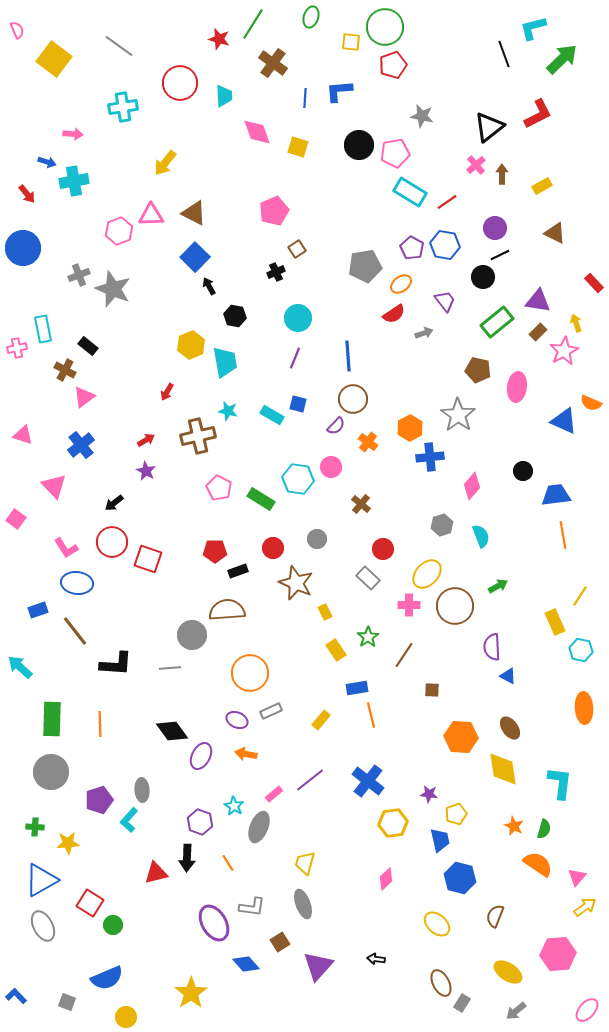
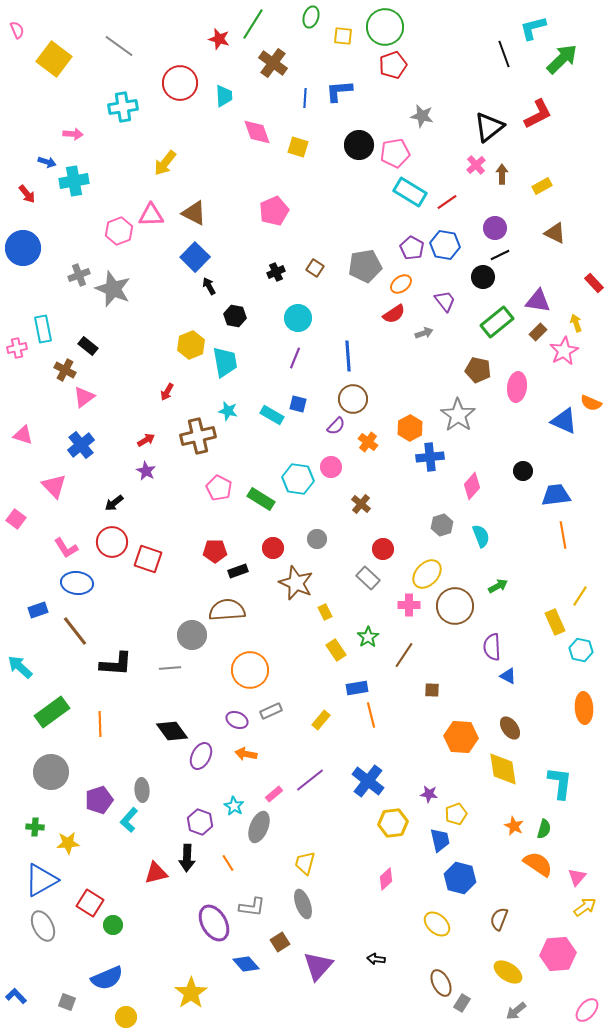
yellow square at (351, 42): moved 8 px left, 6 px up
brown square at (297, 249): moved 18 px right, 19 px down; rotated 24 degrees counterclockwise
orange circle at (250, 673): moved 3 px up
green rectangle at (52, 719): moved 7 px up; rotated 52 degrees clockwise
brown semicircle at (495, 916): moved 4 px right, 3 px down
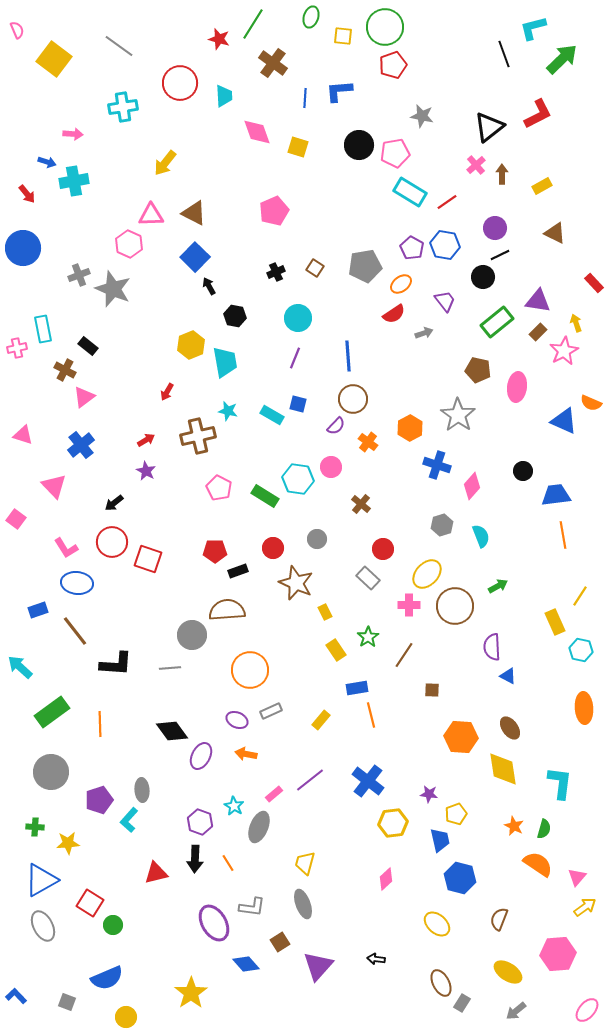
pink hexagon at (119, 231): moved 10 px right, 13 px down; rotated 16 degrees counterclockwise
blue cross at (430, 457): moved 7 px right, 8 px down; rotated 24 degrees clockwise
green rectangle at (261, 499): moved 4 px right, 3 px up
black arrow at (187, 858): moved 8 px right, 1 px down
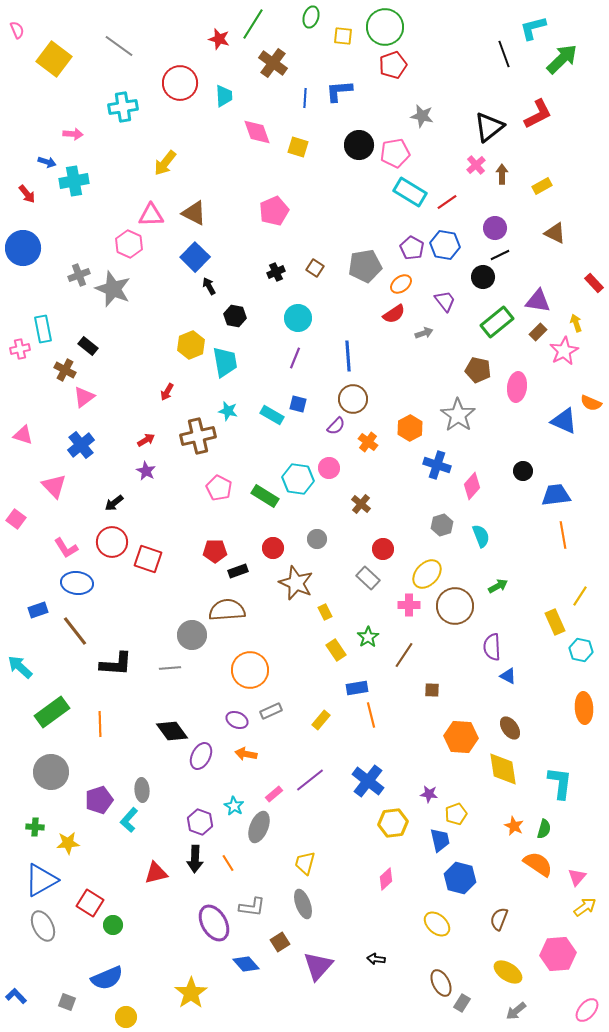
pink cross at (17, 348): moved 3 px right, 1 px down
pink circle at (331, 467): moved 2 px left, 1 px down
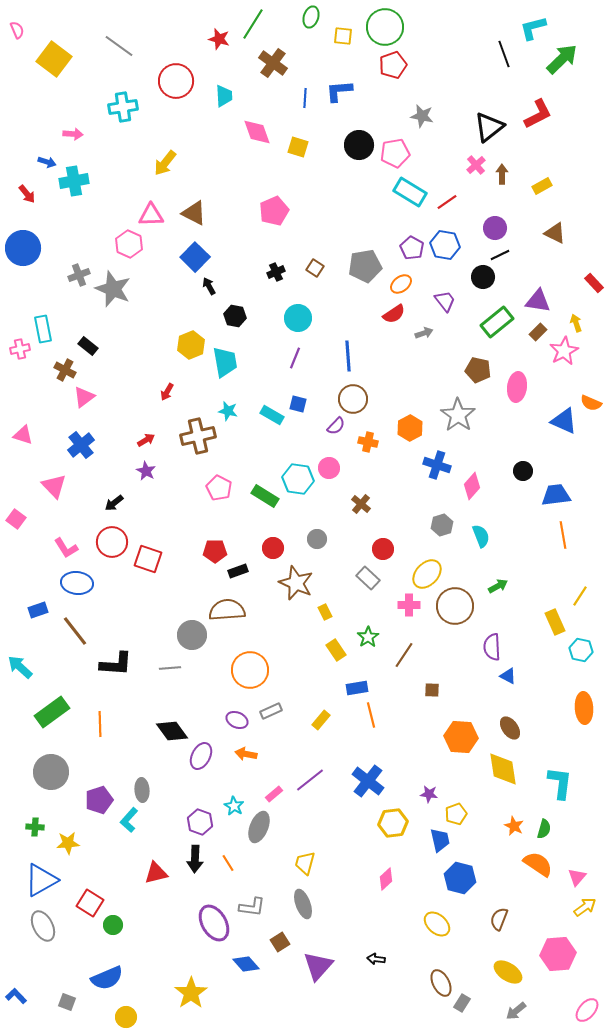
red circle at (180, 83): moved 4 px left, 2 px up
orange cross at (368, 442): rotated 24 degrees counterclockwise
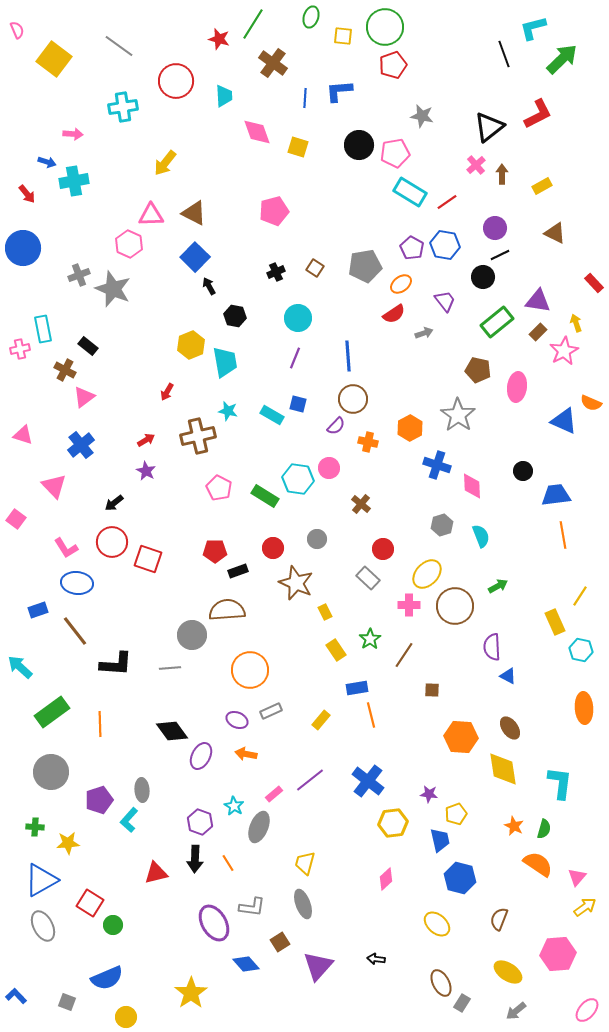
pink pentagon at (274, 211): rotated 8 degrees clockwise
pink diamond at (472, 486): rotated 44 degrees counterclockwise
green star at (368, 637): moved 2 px right, 2 px down
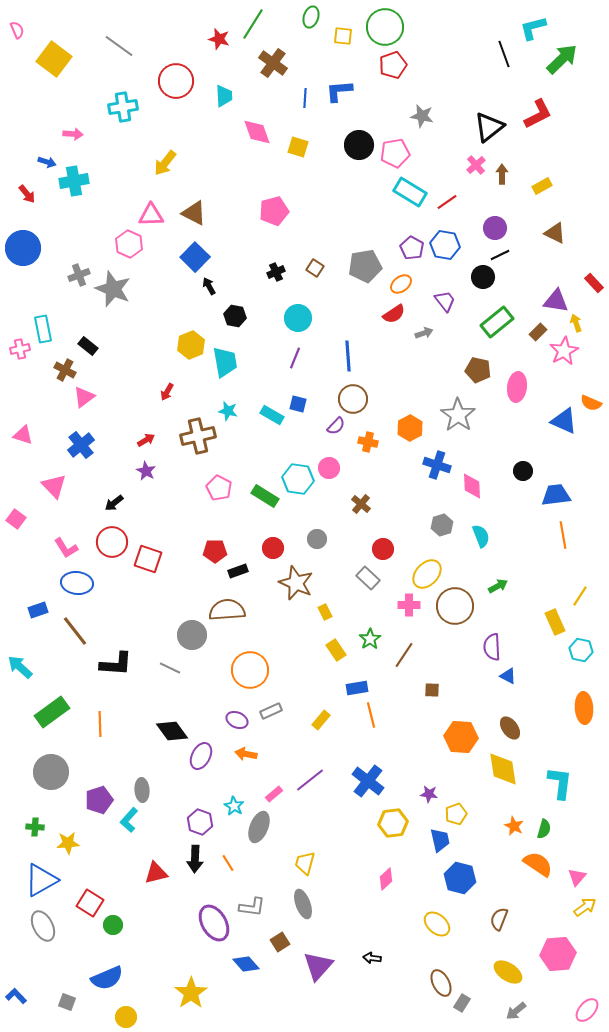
purple triangle at (538, 301): moved 18 px right
gray line at (170, 668): rotated 30 degrees clockwise
black arrow at (376, 959): moved 4 px left, 1 px up
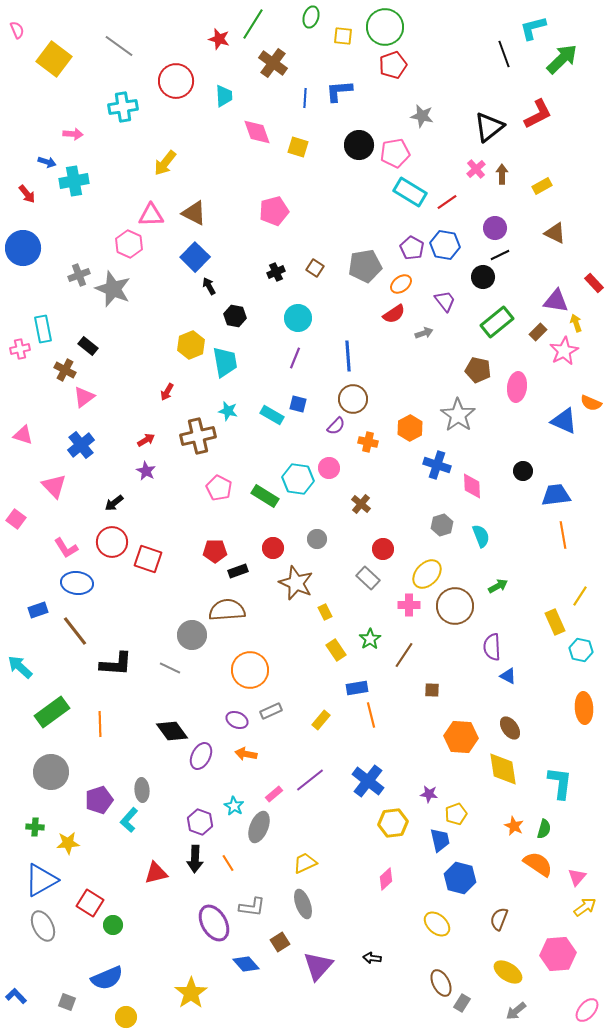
pink cross at (476, 165): moved 4 px down
yellow trapezoid at (305, 863): rotated 50 degrees clockwise
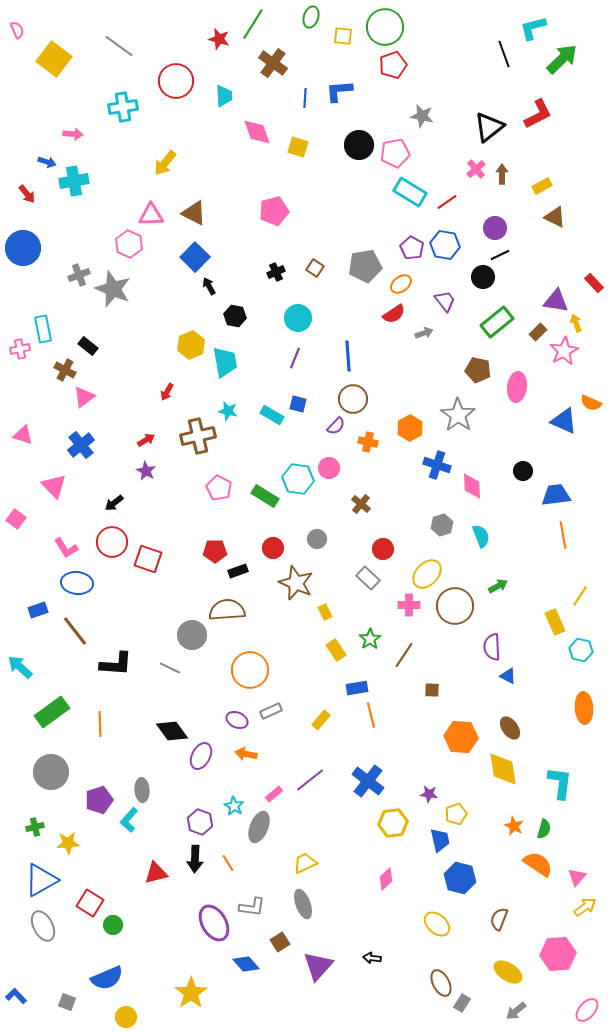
brown triangle at (555, 233): moved 16 px up
green cross at (35, 827): rotated 18 degrees counterclockwise
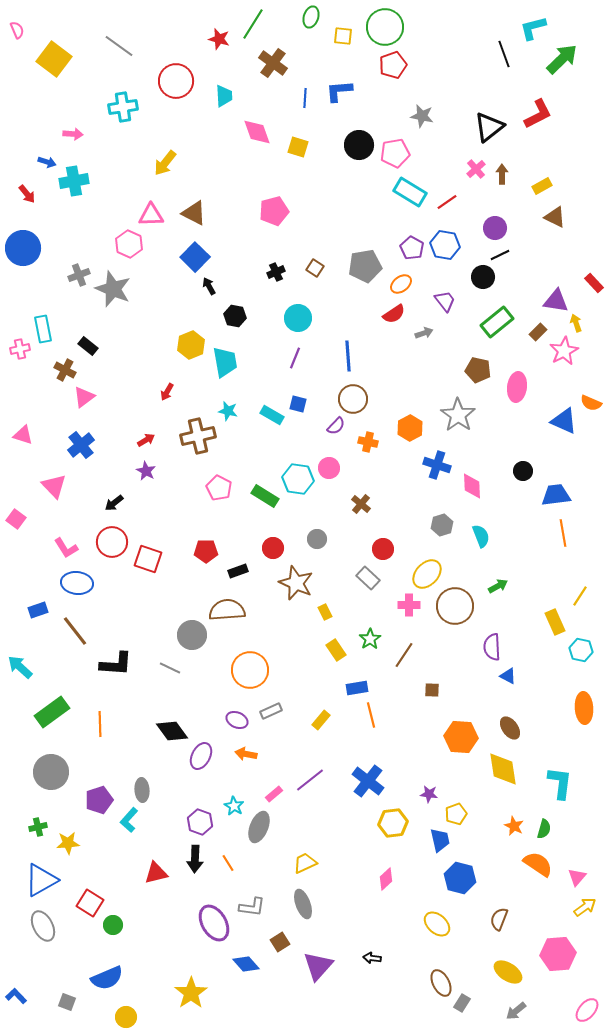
orange line at (563, 535): moved 2 px up
red pentagon at (215, 551): moved 9 px left
green cross at (35, 827): moved 3 px right
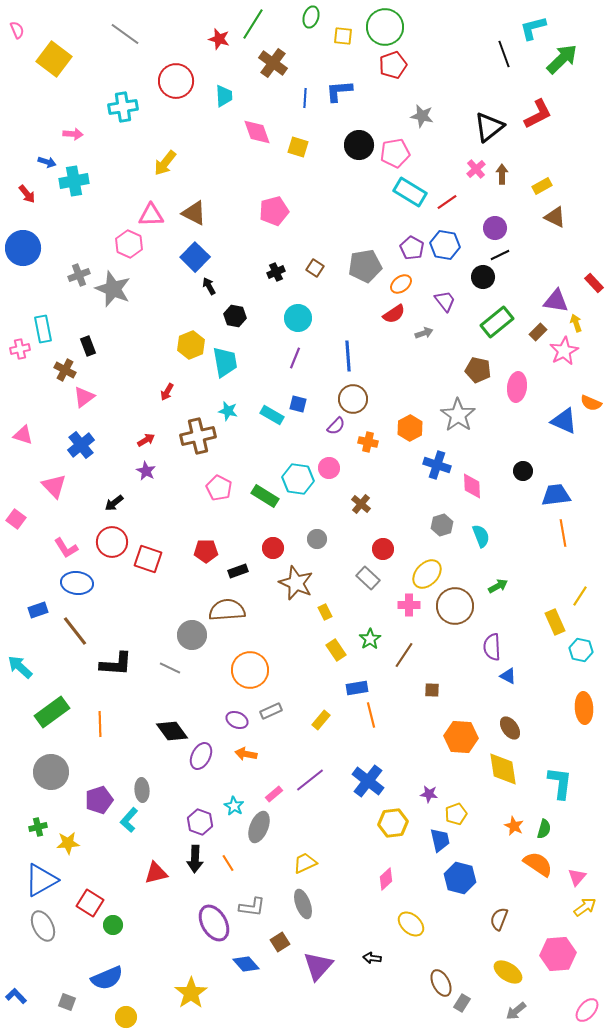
gray line at (119, 46): moved 6 px right, 12 px up
black rectangle at (88, 346): rotated 30 degrees clockwise
yellow ellipse at (437, 924): moved 26 px left
